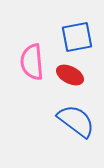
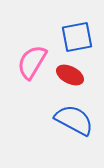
pink semicircle: rotated 36 degrees clockwise
blue semicircle: moved 2 px left, 1 px up; rotated 9 degrees counterclockwise
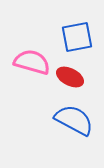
pink semicircle: rotated 75 degrees clockwise
red ellipse: moved 2 px down
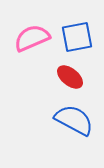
pink semicircle: moved 24 px up; rotated 39 degrees counterclockwise
red ellipse: rotated 12 degrees clockwise
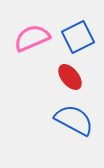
blue square: moved 1 px right; rotated 16 degrees counterclockwise
red ellipse: rotated 12 degrees clockwise
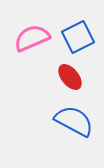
blue semicircle: moved 1 px down
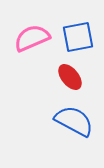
blue square: rotated 16 degrees clockwise
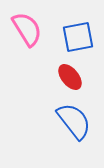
pink semicircle: moved 5 px left, 9 px up; rotated 81 degrees clockwise
blue semicircle: rotated 24 degrees clockwise
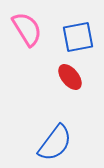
blue semicircle: moved 19 px left, 22 px down; rotated 75 degrees clockwise
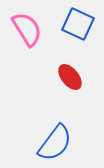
blue square: moved 13 px up; rotated 36 degrees clockwise
